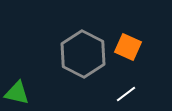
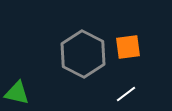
orange square: rotated 32 degrees counterclockwise
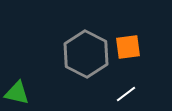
gray hexagon: moved 3 px right
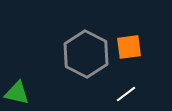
orange square: moved 1 px right
